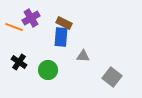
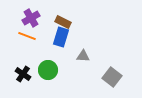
brown rectangle: moved 1 px left, 1 px up
orange line: moved 13 px right, 9 px down
blue rectangle: rotated 12 degrees clockwise
black cross: moved 4 px right, 12 px down
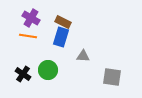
purple cross: rotated 30 degrees counterclockwise
orange line: moved 1 px right; rotated 12 degrees counterclockwise
gray square: rotated 30 degrees counterclockwise
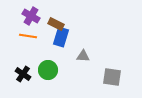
purple cross: moved 2 px up
brown rectangle: moved 7 px left, 2 px down
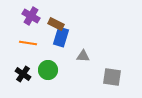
orange line: moved 7 px down
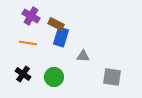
green circle: moved 6 px right, 7 px down
